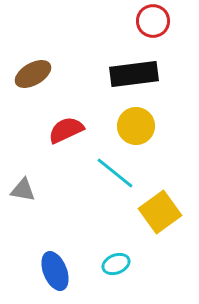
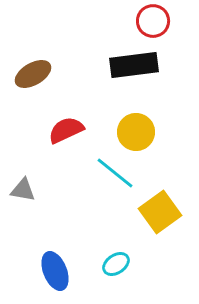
black rectangle: moved 9 px up
yellow circle: moved 6 px down
cyan ellipse: rotated 12 degrees counterclockwise
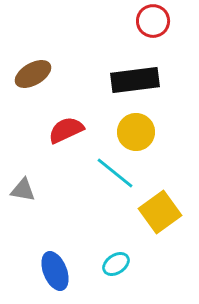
black rectangle: moved 1 px right, 15 px down
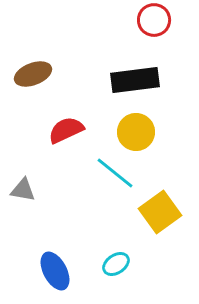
red circle: moved 1 px right, 1 px up
brown ellipse: rotated 9 degrees clockwise
blue ellipse: rotated 6 degrees counterclockwise
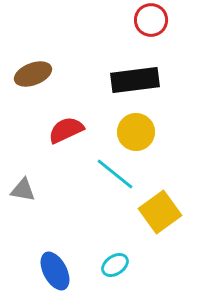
red circle: moved 3 px left
cyan line: moved 1 px down
cyan ellipse: moved 1 px left, 1 px down
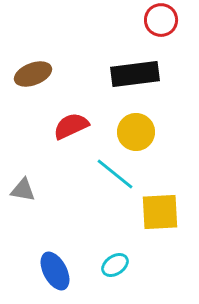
red circle: moved 10 px right
black rectangle: moved 6 px up
red semicircle: moved 5 px right, 4 px up
yellow square: rotated 33 degrees clockwise
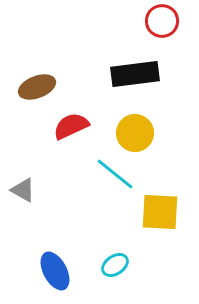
red circle: moved 1 px right, 1 px down
brown ellipse: moved 4 px right, 13 px down
yellow circle: moved 1 px left, 1 px down
gray triangle: rotated 20 degrees clockwise
yellow square: rotated 6 degrees clockwise
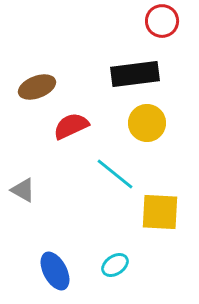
yellow circle: moved 12 px right, 10 px up
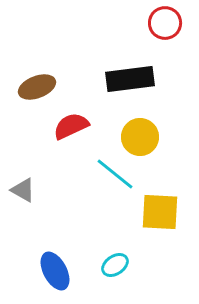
red circle: moved 3 px right, 2 px down
black rectangle: moved 5 px left, 5 px down
yellow circle: moved 7 px left, 14 px down
